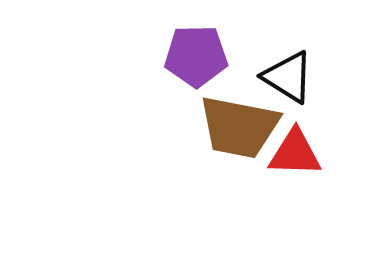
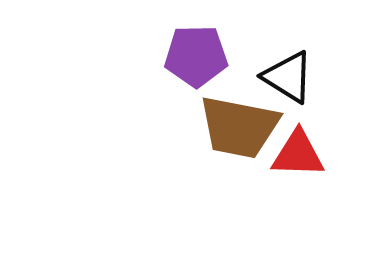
red triangle: moved 3 px right, 1 px down
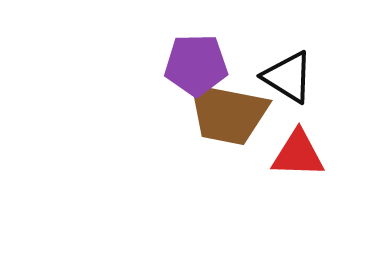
purple pentagon: moved 9 px down
brown trapezoid: moved 11 px left, 13 px up
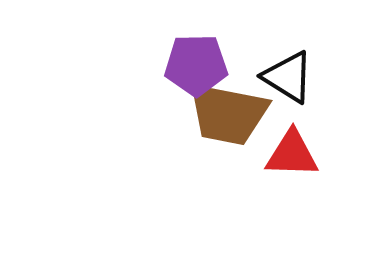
red triangle: moved 6 px left
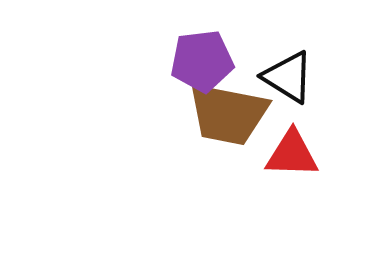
purple pentagon: moved 6 px right, 4 px up; rotated 6 degrees counterclockwise
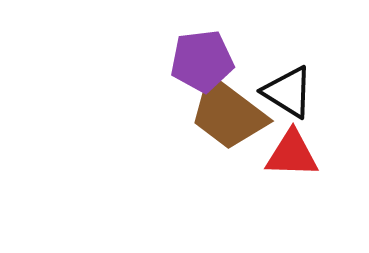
black triangle: moved 15 px down
brown trapezoid: rotated 26 degrees clockwise
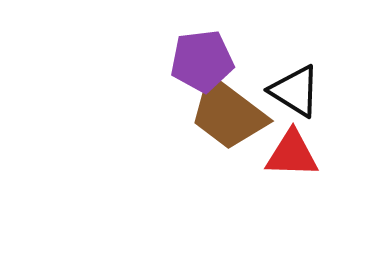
black triangle: moved 7 px right, 1 px up
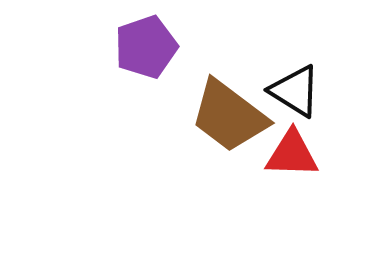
purple pentagon: moved 56 px left, 14 px up; rotated 12 degrees counterclockwise
brown trapezoid: moved 1 px right, 2 px down
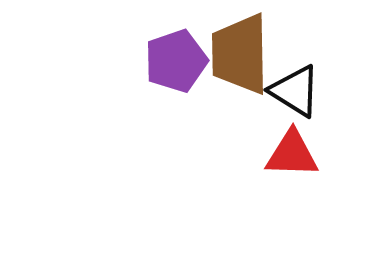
purple pentagon: moved 30 px right, 14 px down
brown trapezoid: moved 11 px right, 62 px up; rotated 52 degrees clockwise
